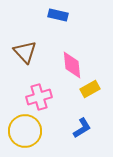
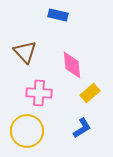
yellow rectangle: moved 4 px down; rotated 12 degrees counterclockwise
pink cross: moved 4 px up; rotated 20 degrees clockwise
yellow circle: moved 2 px right
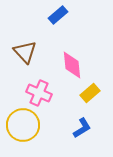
blue rectangle: rotated 54 degrees counterclockwise
pink cross: rotated 20 degrees clockwise
yellow circle: moved 4 px left, 6 px up
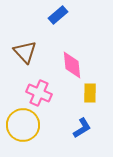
yellow rectangle: rotated 48 degrees counterclockwise
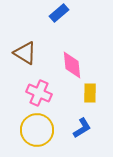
blue rectangle: moved 1 px right, 2 px up
brown triangle: moved 1 px down; rotated 15 degrees counterclockwise
yellow circle: moved 14 px right, 5 px down
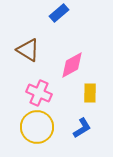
brown triangle: moved 3 px right, 3 px up
pink diamond: rotated 68 degrees clockwise
yellow circle: moved 3 px up
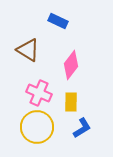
blue rectangle: moved 1 px left, 8 px down; rotated 66 degrees clockwise
pink diamond: moved 1 px left; rotated 24 degrees counterclockwise
yellow rectangle: moved 19 px left, 9 px down
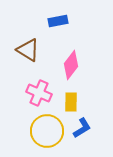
blue rectangle: rotated 36 degrees counterclockwise
yellow circle: moved 10 px right, 4 px down
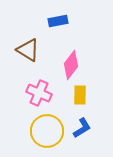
yellow rectangle: moved 9 px right, 7 px up
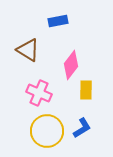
yellow rectangle: moved 6 px right, 5 px up
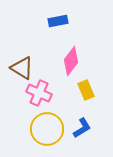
brown triangle: moved 6 px left, 18 px down
pink diamond: moved 4 px up
yellow rectangle: rotated 24 degrees counterclockwise
yellow circle: moved 2 px up
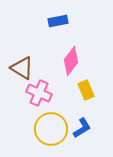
yellow circle: moved 4 px right
